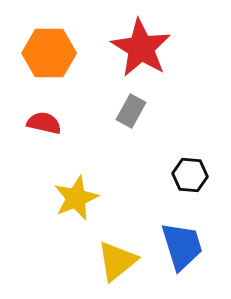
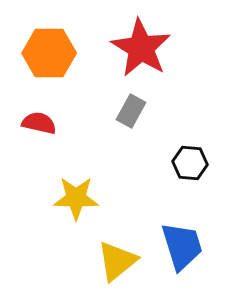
red semicircle: moved 5 px left
black hexagon: moved 12 px up
yellow star: rotated 24 degrees clockwise
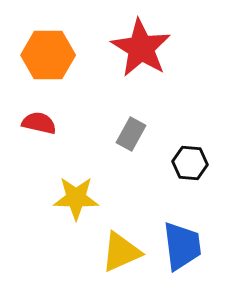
orange hexagon: moved 1 px left, 2 px down
gray rectangle: moved 23 px down
blue trapezoid: rotated 10 degrees clockwise
yellow triangle: moved 4 px right, 9 px up; rotated 15 degrees clockwise
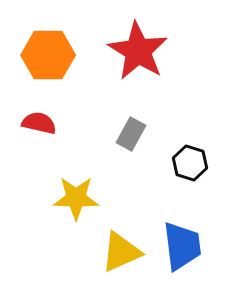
red star: moved 3 px left, 3 px down
black hexagon: rotated 12 degrees clockwise
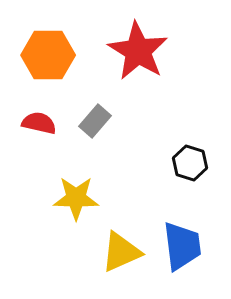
gray rectangle: moved 36 px left, 13 px up; rotated 12 degrees clockwise
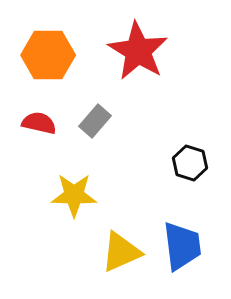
yellow star: moved 2 px left, 3 px up
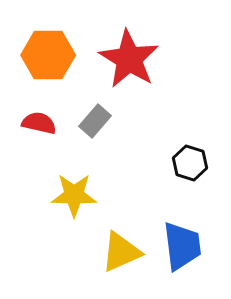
red star: moved 9 px left, 8 px down
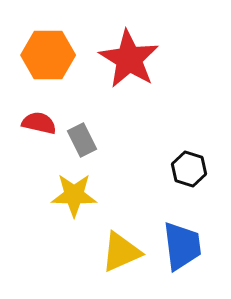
gray rectangle: moved 13 px left, 19 px down; rotated 68 degrees counterclockwise
black hexagon: moved 1 px left, 6 px down
